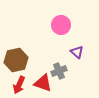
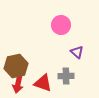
brown hexagon: moved 6 px down
gray cross: moved 7 px right, 5 px down; rotated 21 degrees clockwise
red arrow: moved 1 px left, 1 px up; rotated 12 degrees counterclockwise
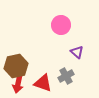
gray cross: rotated 28 degrees counterclockwise
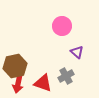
pink circle: moved 1 px right, 1 px down
brown hexagon: moved 1 px left
